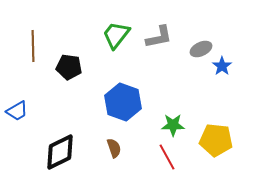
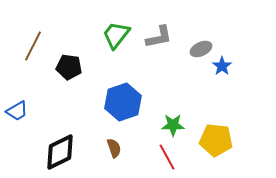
brown line: rotated 28 degrees clockwise
blue hexagon: rotated 21 degrees clockwise
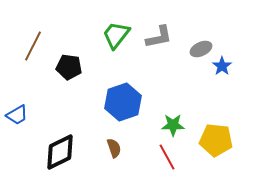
blue trapezoid: moved 4 px down
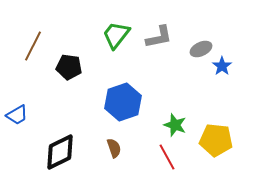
green star: moved 2 px right; rotated 20 degrees clockwise
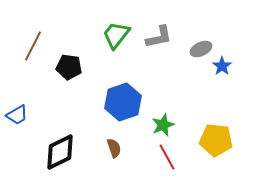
green star: moved 12 px left; rotated 30 degrees clockwise
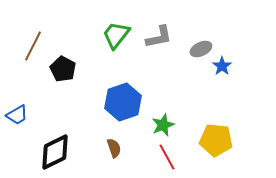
black pentagon: moved 6 px left, 2 px down; rotated 20 degrees clockwise
black diamond: moved 5 px left
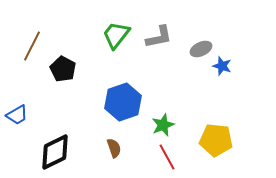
brown line: moved 1 px left
blue star: rotated 18 degrees counterclockwise
